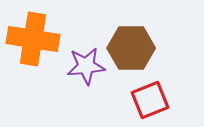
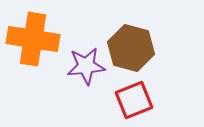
brown hexagon: rotated 15 degrees clockwise
red square: moved 16 px left
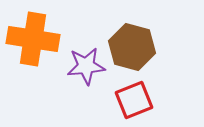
brown hexagon: moved 1 px right, 1 px up
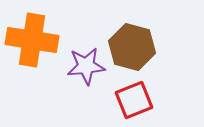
orange cross: moved 1 px left, 1 px down
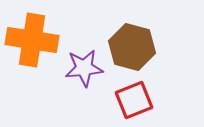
purple star: moved 2 px left, 2 px down
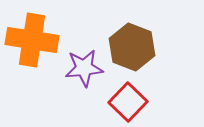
brown hexagon: rotated 6 degrees clockwise
red square: moved 6 px left, 2 px down; rotated 24 degrees counterclockwise
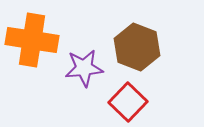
brown hexagon: moved 5 px right
